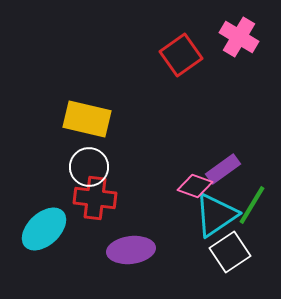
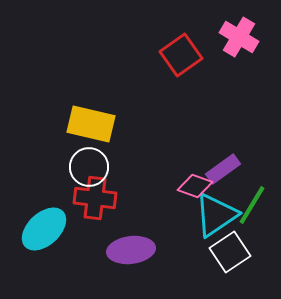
yellow rectangle: moved 4 px right, 5 px down
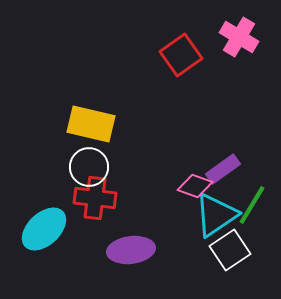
white square: moved 2 px up
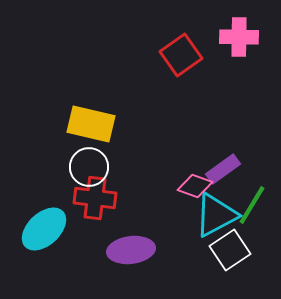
pink cross: rotated 30 degrees counterclockwise
cyan triangle: rotated 6 degrees clockwise
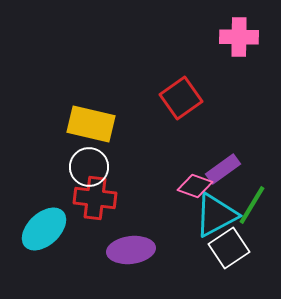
red square: moved 43 px down
white square: moved 1 px left, 2 px up
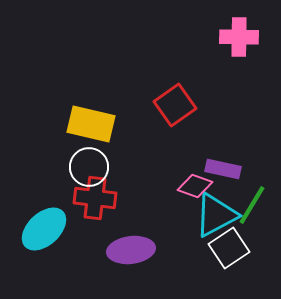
red square: moved 6 px left, 7 px down
purple rectangle: rotated 48 degrees clockwise
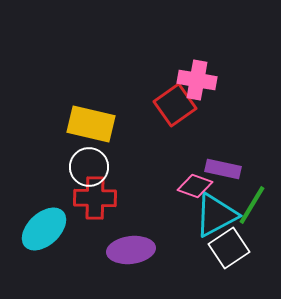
pink cross: moved 42 px left, 43 px down; rotated 9 degrees clockwise
red cross: rotated 6 degrees counterclockwise
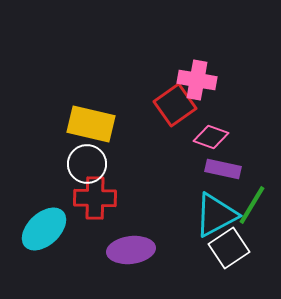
white circle: moved 2 px left, 3 px up
pink diamond: moved 16 px right, 49 px up
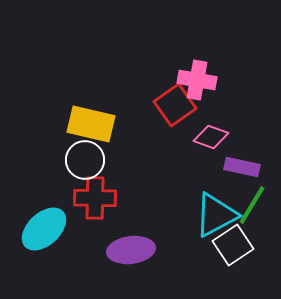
white circle: moved 2 px left, 4 px up
purple rectangle: moved 19 px right, 2 px up
white square: moved 4 px right, 3 px up
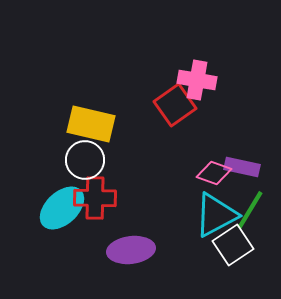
pink diamond: moved 3 px right, 36 px down
green line: moved 2 px left, 5 px down
cyan ellipse: moved 18 px right, 21 px up
